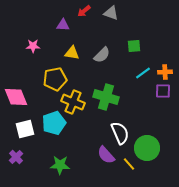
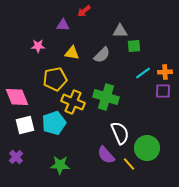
gray triangle: moved 9 px right, 18 px down; rotated 21 degrees counterclockwise
pink star: moved 5 px right
pink diamond: moved 1 px right
white square: moved 4 px up
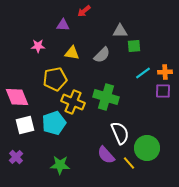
yellow line: moved 1 px up
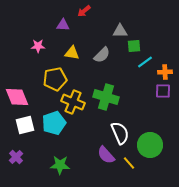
cyan line: moved 2 px right, 11 px up
green circle: moved 3 px right, 3 px up
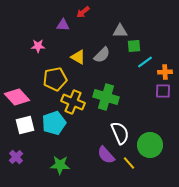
red arrow: moved 1 px left, 1 px down
yellow triangle: moved 6 px right, 4 px down; rotated 21 degrees clockwise
pink diamond: rotated 20 degrees counterclockwise
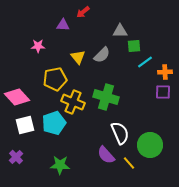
yellow triangle: rotated 21 degrees clockwise
purple square: moved 1 px down
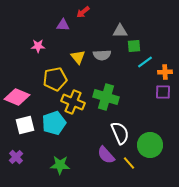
gray semicircle: rotated 42 degrees clockwise
pink diamond: rotated 25 degrees counterclockwise
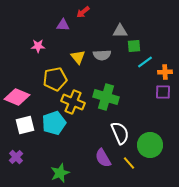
purple semicircle: moved 3 px left, 3 px down; rotated 12 degrees clockwise
green star: moved 8 px down; rotated 24 degrees counterclockwise
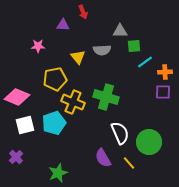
red arrow: rotated 72 degrees counterclockwise
gray semicircle: moved 5 px up
green circle: moved 1 px left, 3 px up
green star: moved 2 px left
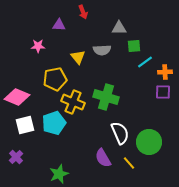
purple triangle: moved 4 px left
gray triangle: moved 1 px left, 3 px up
green star: moved 1 px right, 1 px down
